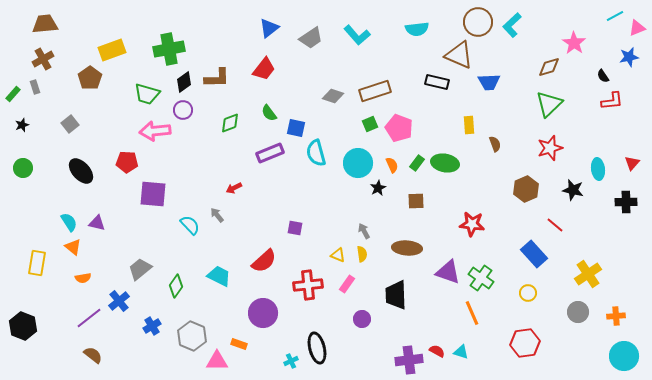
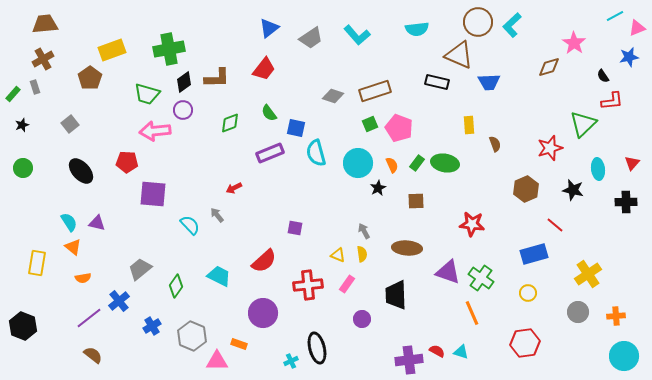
green triangle at (549, 104): moved 34 px right, 20 px down
blue rectangle at (534, 254): rotated 64 degrees counterclockwise
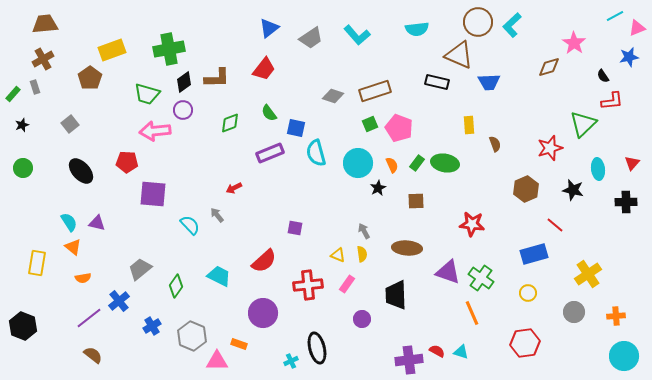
gray circle at (578, 312): moved 4 px left
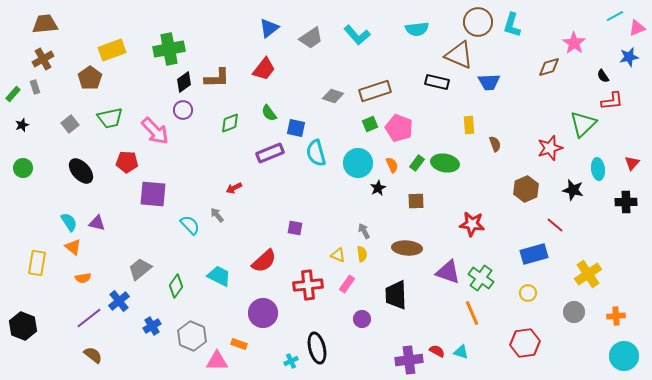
cyan L-shape at (512, 25): rotated 30 degrees counterclockwise
green trapezoid at (147, 94): moved 37 px left, 24 px down; rotated 28 degrees counterclockwise
pink arrow at (155, 131): rotated 128 degrees counterclockwise
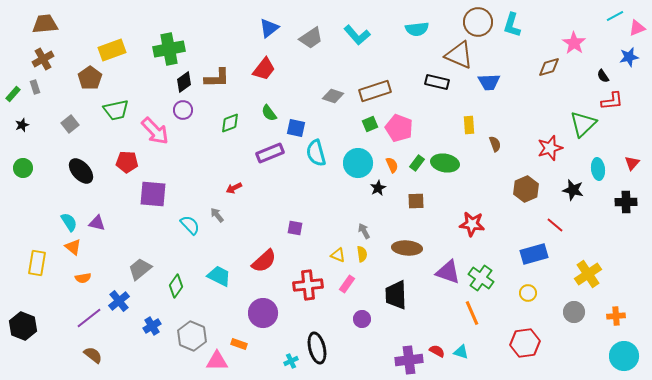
green trapezoid at (110, 118): moved 6 px right, 8 px up
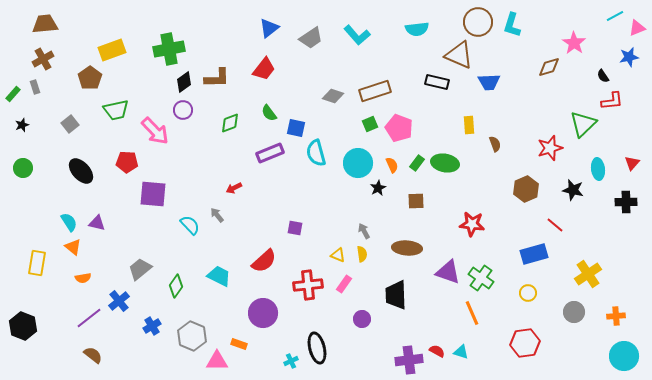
pink rectangle at (347, 284): moved 3 px left
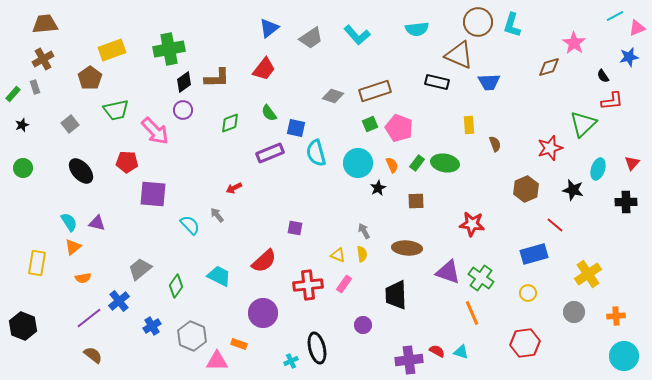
cyan ellipse at (598, 169): rotated 25 degrees clockwise
orange triangle at (73, 247): rotated 42 degrees clockwise
purple circle at (362, 319): moved 1 px right, 6 px down
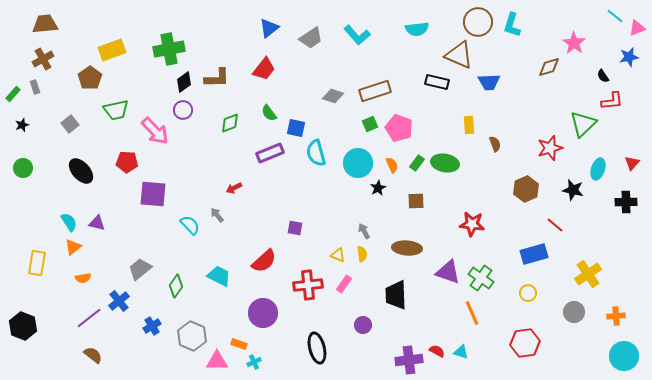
cyan line at (615, 16): rotated 66 degrees clockwise
cyan cross at (291, 361): moved 37 px left, 1 px down
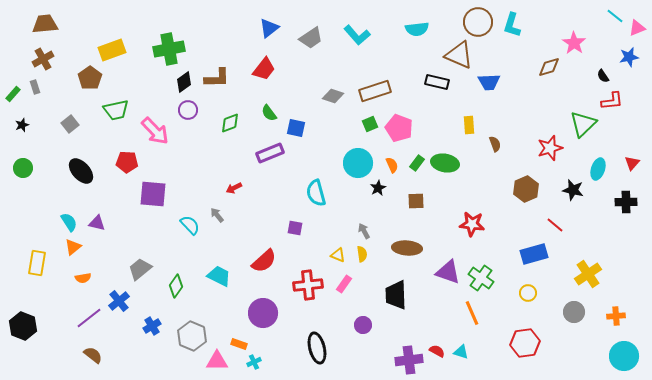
purple circle at (183, 110): moved 5 px right
cyan semicircle at (316, 153): moved 40 px down
